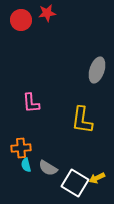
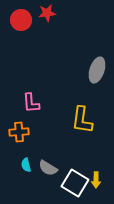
orange cross: moved 2 px left, 16 px up
yellow arrow: moved 1 px left, 2 px down; rotated 63 degrees counterclockwise
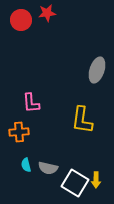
gray semicircle: rotated 18 degrees counterclockwise
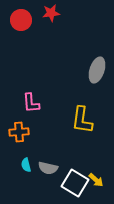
red star: moved 4 px right
yellow arrow: rotated 49 degrees counterclockwise
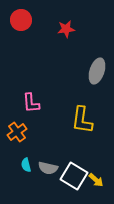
red star: moved 15 px right, 16 px down
gray ellipse: moved 1 px down
orange cross: moved 2 px left; rotated 30 degrees counterclockwise
white square: moved 1 px left, 7 px up
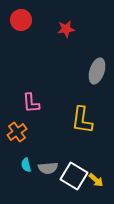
gray semicircle: rotated 18 degrees counterclockwise
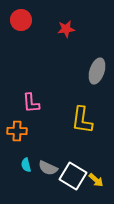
orange cross: moved 1 px up; rotated 36 degrees clockwise
gray semicircle: rotated 30 degrees clockwise
white square: moved 1 px left
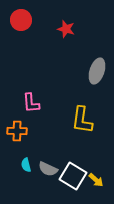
red star: rotated 24 degrees clockwise
gray semicircle: moved 1 px down
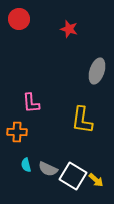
red circle: moved 2 px left, 1 px up
red star: moved 3 px right
orange cross: moved 1 px down
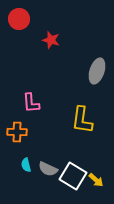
red star: moved 18 px left, 11 px down
